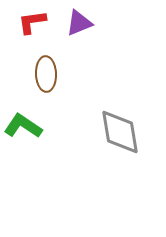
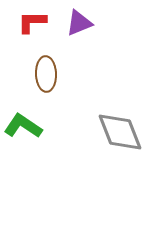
red L-shape: rotated 8 degrees clockwise
gray diamond: rotated 12 degrees counterclockwise
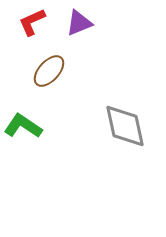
red L-shape: rotated 24 degrees counterclockwise
brown ellipse: moved 3 px right, 3 px up; rotated 44 degrees clockwise
gray diamond: moved 5 px right, 6 px up; rotated 9 degrees clockwise
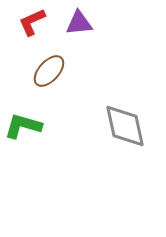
purple triangle: rotated 16 degrees clockwise
green L-shape: rotated 18 degrees counterclockwise
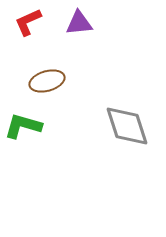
red L-shape: moved 4 px left
brown ellipse: moved 2 px left, 10 px down; rotated 32 degrees clockwise
gray diamond: moved 2 px right; rotated 6 degrees counterclockwise
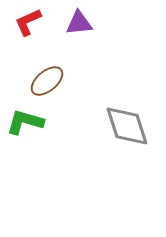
brown ellipse: rotated 24 degrees counterclockwise
green L-shape: moved 2 px right, 4 px up
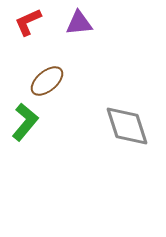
green L-shape: rotated 114 degrees clockwise
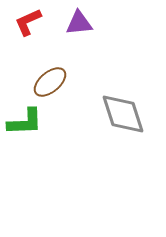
brown ellipse: moved 3 px right, 1 px down
green L-shape: rotated 48 degrees clockwise
gray diamond: moved 4 px left, 12 px up
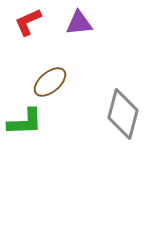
gray diamond: rotated 33 degrees clockwise
